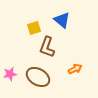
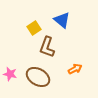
yellow square: rotated 16 degrees counterclockwise
pink star: rotated 24 degrees clockwise
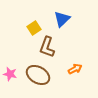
blue triangle: moved 1 px up; rotated 36 degrees clockwise
brown ellipse: moved 2 px up
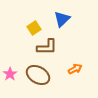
brown L-shape: rotated 110 degrees counterclockwise
pink star: rotated 24 degrees clockwise
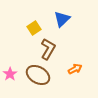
brown L-shape: moved 1 px right, 2 px down; rotated 60 degrees counterclockwise
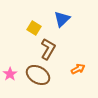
yellow square: rotated 24 degrees counterclockwise
orange arrow: moved 3 px right
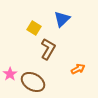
brown ellipse: moved 5 px left, 7 px down
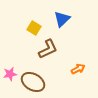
brown L-shape: rotated 35 degrees clockwise
pink star: rotated 24 degrees clockwise
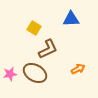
blue triangle: moved 9 px right; rotated 42 degrees clockwise
brown ellipse: moved 2 px right, 9 px up
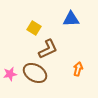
orange arrow: rotated 48 degrees counterclockwise
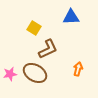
blue triangle: moved 2 px up
